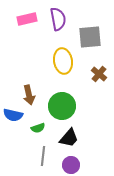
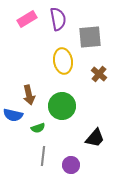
pink rectangle: rotated 18 degrees counterclockwise
black trapezoid: moved 26 px right
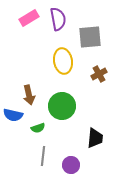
pink rectangle: moved 2 px right, 1 px up
brown cross: rotated 21 degrees clockwise
black trapezoid: rotated 35 degrees counterclockwise
